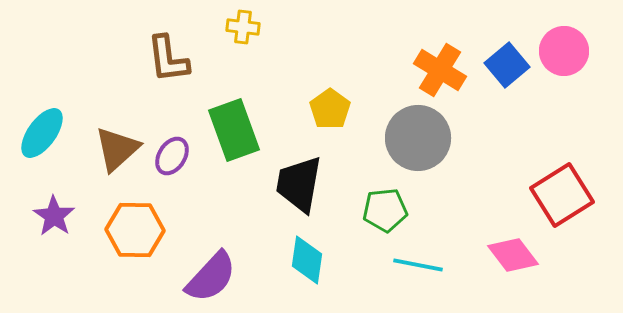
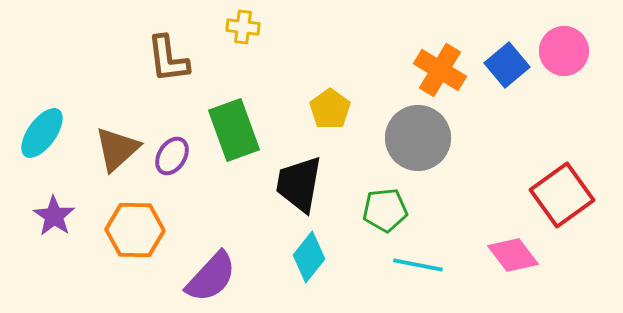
red square: rotated 4 degrees counterclockwise
cyan diamond: moved 2 px right, 3 px up; rotated 30 degrees clockwise
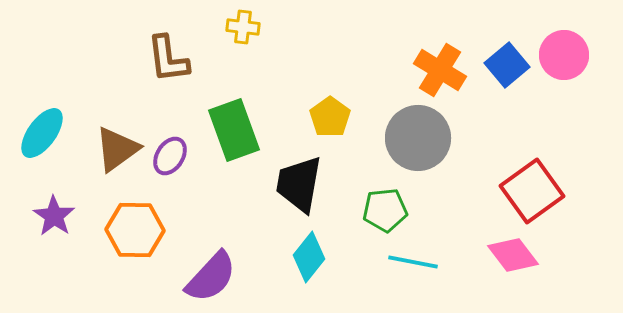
pink circle: moved 4 px down
yellow pentagon: moved 8 px down
brown triangle: rotated 6 degrees clockwise
purple ellipse: moved 2 px left
red square: moved 30 px left, 4 px up
cyan line: moved 5 px left, 3 px up
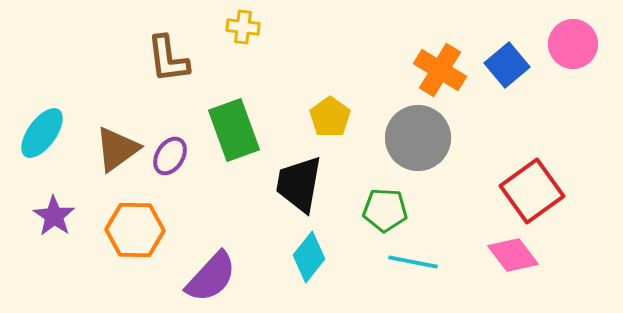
pink circle: moved 9 px right, 11 px up
green pentagon: rotated 9 degrees clockwise
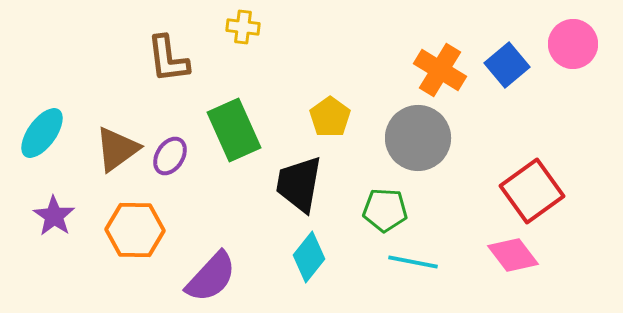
green rectangle: rotated 4 degrees counterclockwise
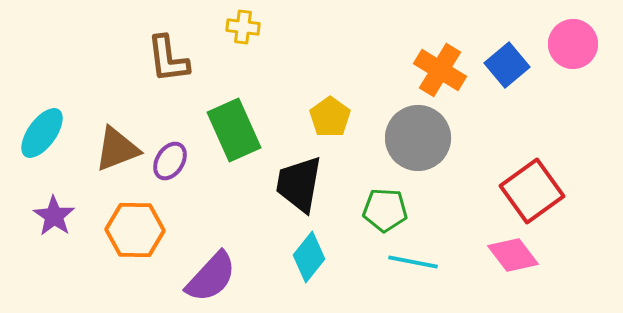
brown triangle: rotated 15 degrees clockwise
purple ellipse: moved 5 px down
